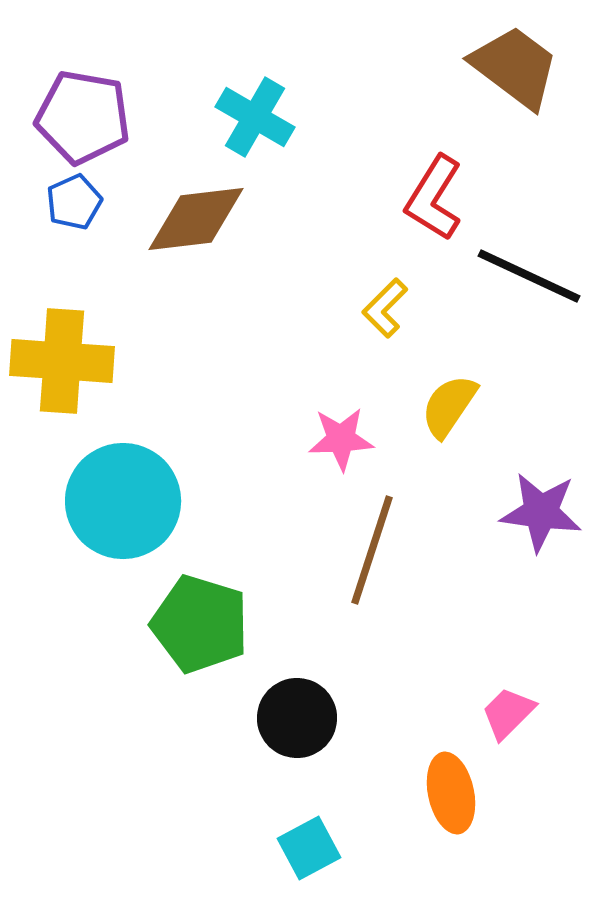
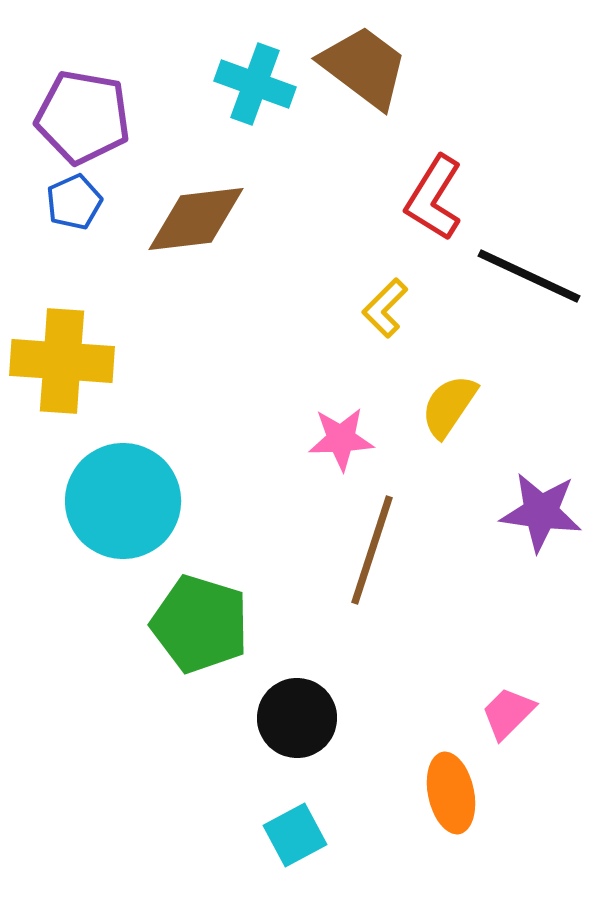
brown trapezoid: moved 151 px left
cyan cross: moved 33 px up; rotated 10 degrees counterclockwise
cyan square: moved 14 px left, 13 px up
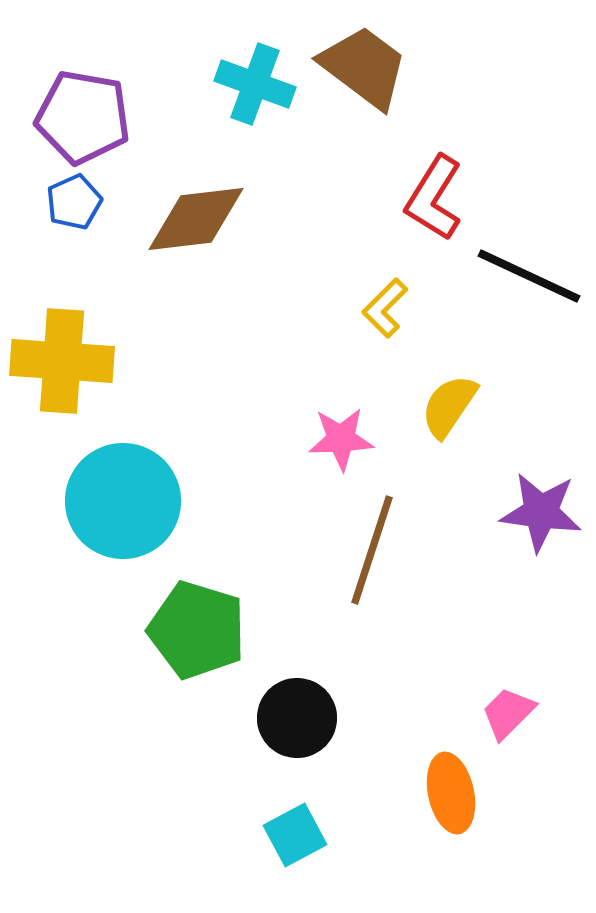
green pentagon: moved 3 px left, 6 px down
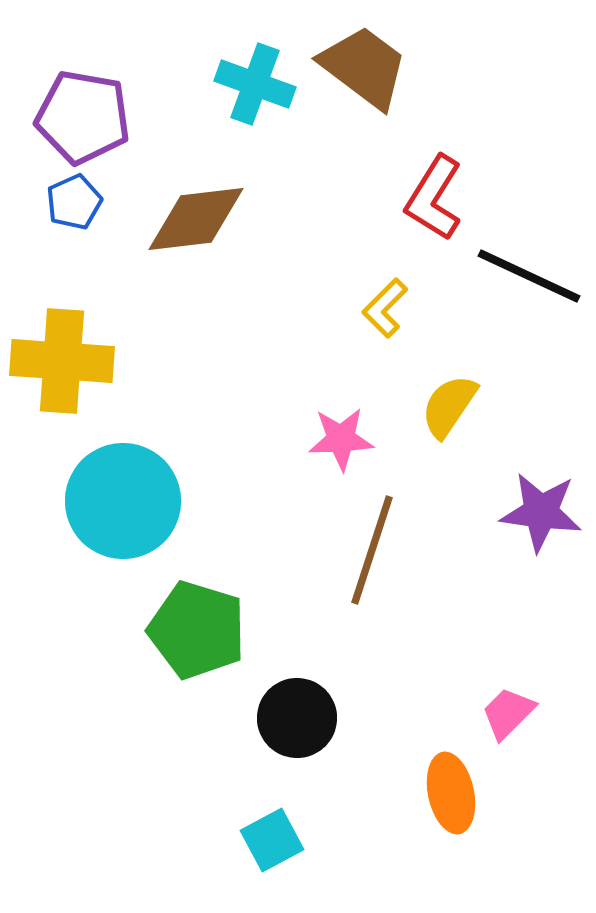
cyan square: moved 23 px left, 5 px down
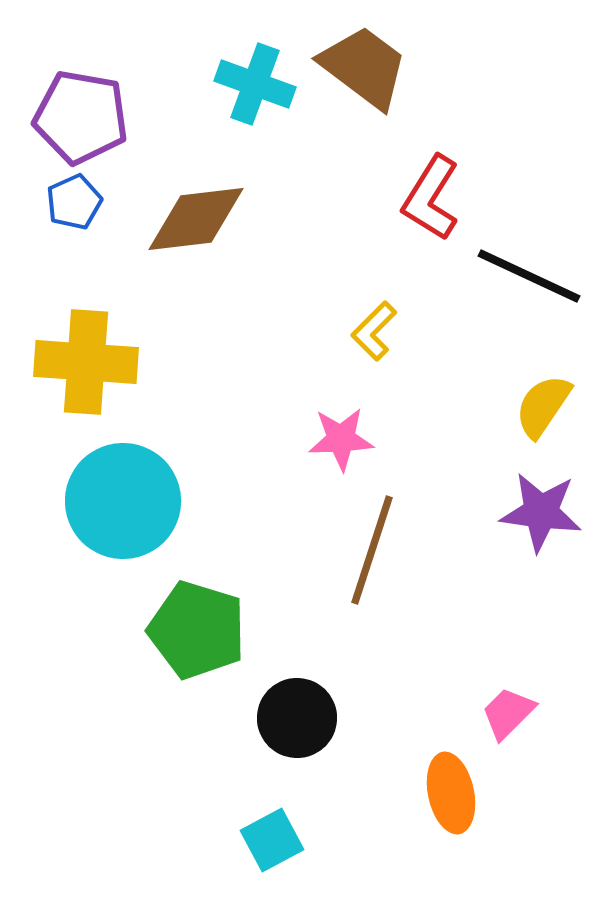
purple pentagon: moved 2 px left
red L-shape: moved 3 px left
yellow L-shape: moved 11 px left, 23 px down
yellow cross: moved 24 px right, 1 px down
yellow semicircle: moved 94 px right
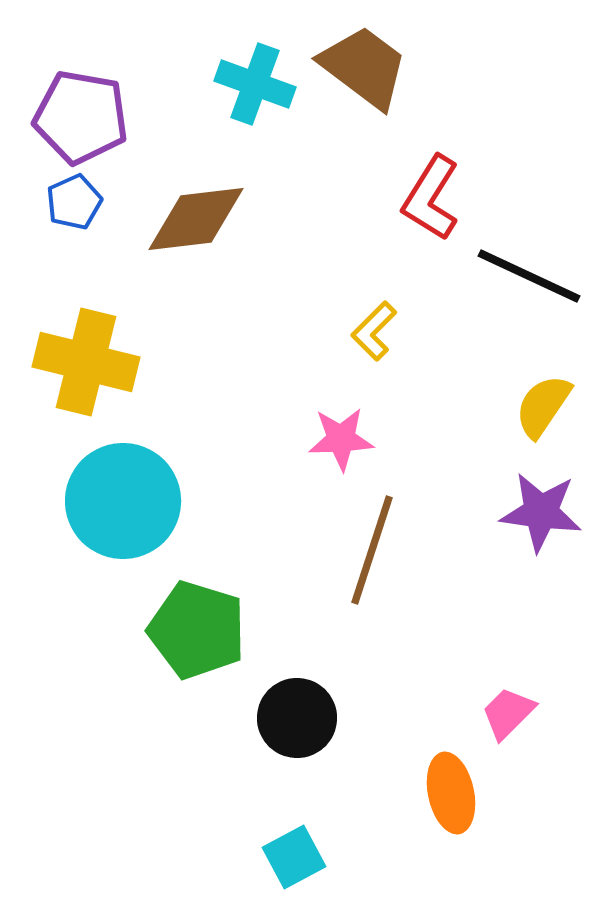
yellow cross: rotated 10 degrees clockwise
cyan square: moved 22 px right, 17 px down
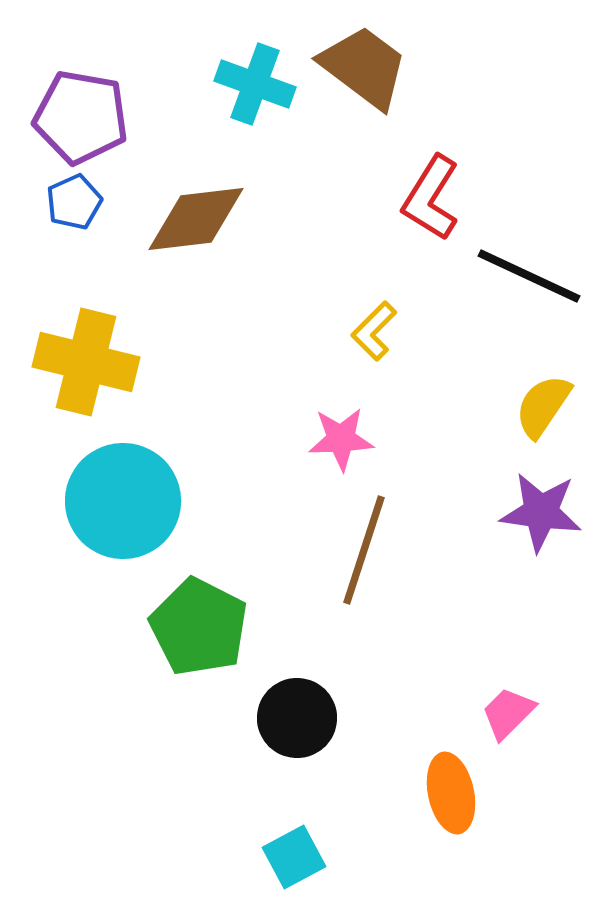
brown line: moved 8 px left
green pentagon: moved 2 px right, 3 px up; rotated 10 degrees clockwise
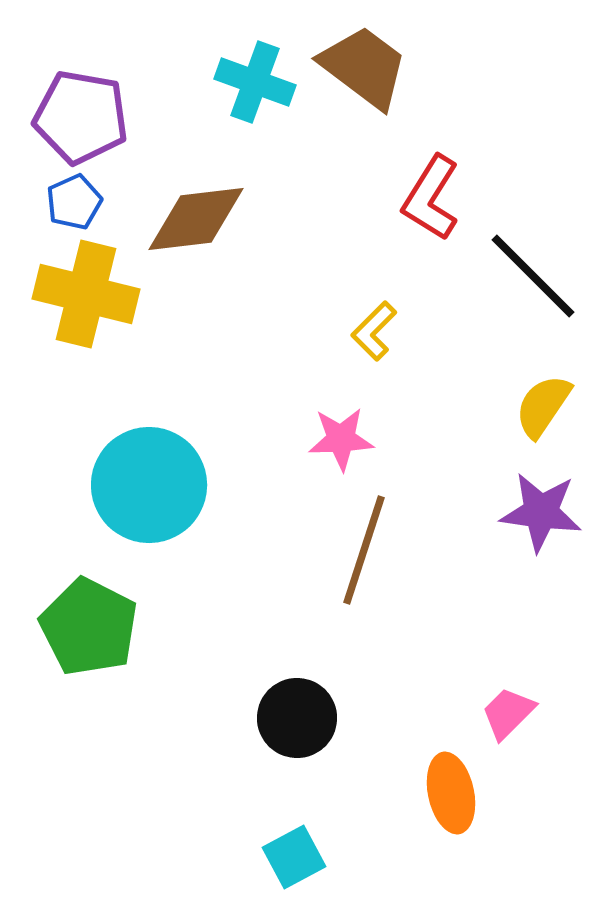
cyan cross: moved 2 px up
black line: moved 4 px right; rotated 20 degrees clockwise
yellow cross: moved 68 px up
cyan circle: moved 26 px right, 16 px up
green pentagon: moved 110 px left
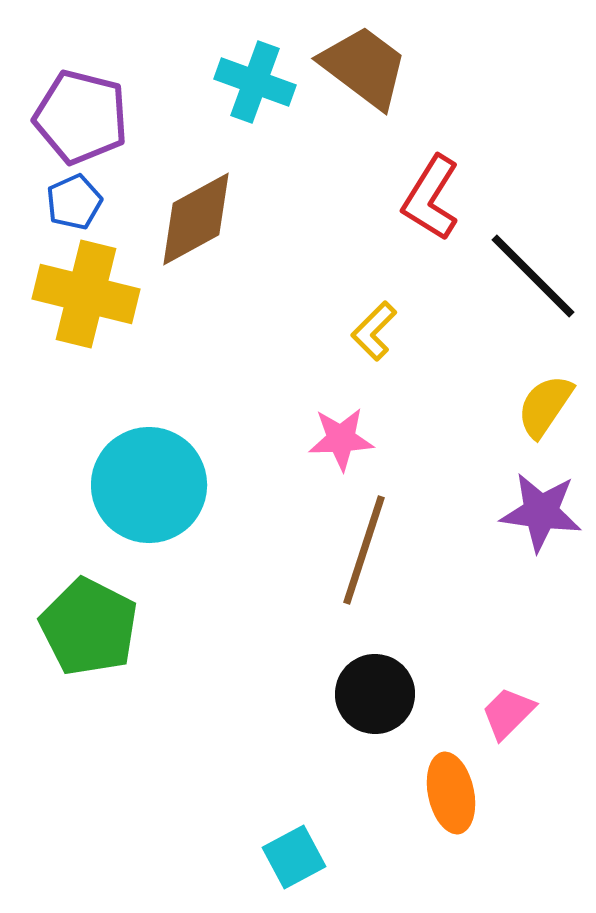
purple pentagon: rotated 4 degrees clockwise
brown diamond: rotated 22 degrees counterclockwise
yellow semicircle: moved 2 px right
black circle: moved 78 px right, 24 px up
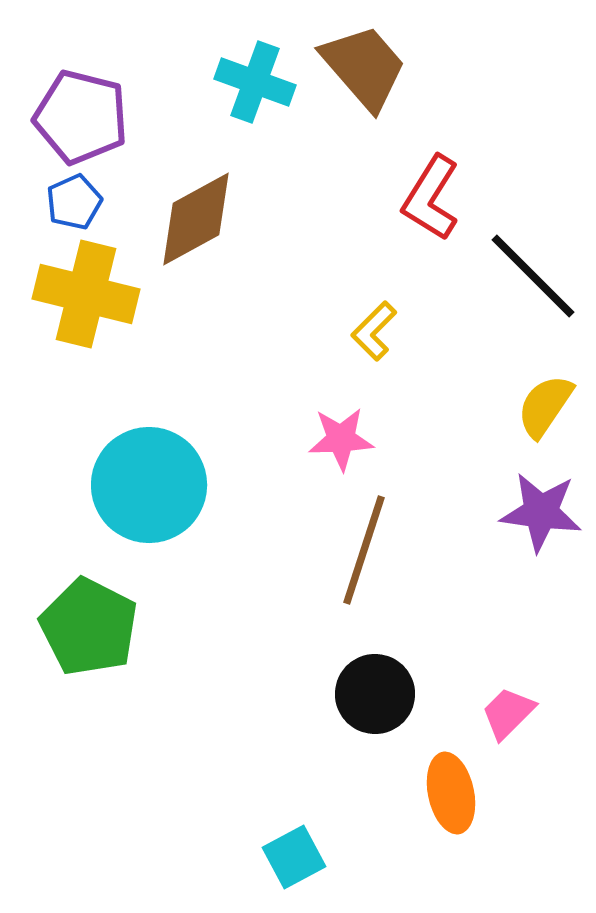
brown trapezoid: rotated 12 degrees clockwise
